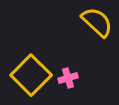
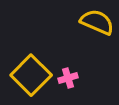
yellow semicircle: rotated 20 degrees counterclockwise
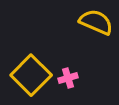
yellow semicircle: moved 1 px left
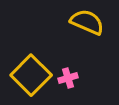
yellow semicircle: moved 9 px left
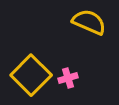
yellow semicircle: moved 2 px right
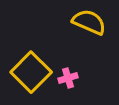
yellow square: moved 3 px up
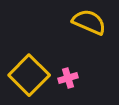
yellow square: moved 2 px left, 3 px down
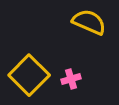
pink cross: moved 3 px right, 1 px down
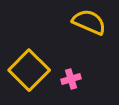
yellow square: moved 5 px up
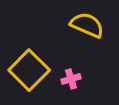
yellow semicircle: moved 2 px left, 3 px down
